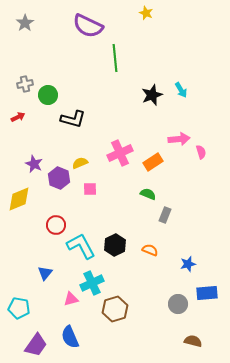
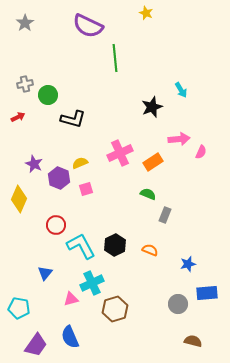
black star: moved 12 px down
pink semicircle: rotated 40 degrees clockwise
pink square: moved 4 px left; rotated 16 degrees counterclockwise
yellow diamond: rotated 44 degrees counterclockwise
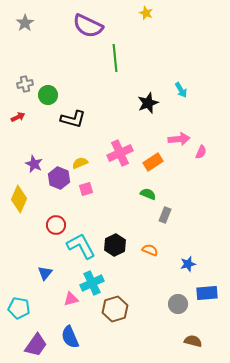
black star: moved 4 px left, 4 px up
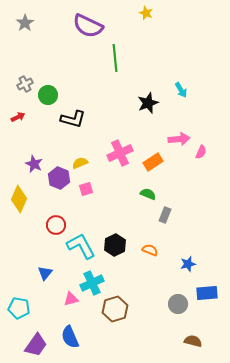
gray cross: rotated 14 degrees counterclockwise
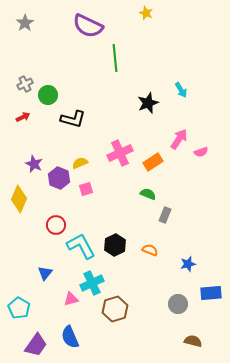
red arrow: moved 5 px right
pink arrow: rotated 50 degrees counterclockwise
pink semicircle: rotated 48 degrees clockwise
blue rectangle: moved 4 px right
cyan pentagon: rotated 20 degrees clockwise
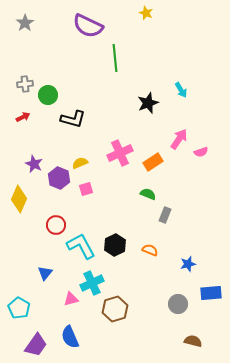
gray cross: rotated 21 degrees clockwise
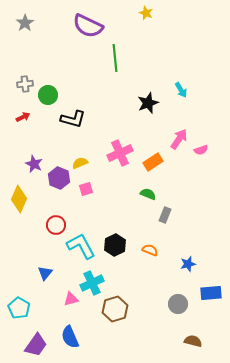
pink semicircle: moved 2 px up
